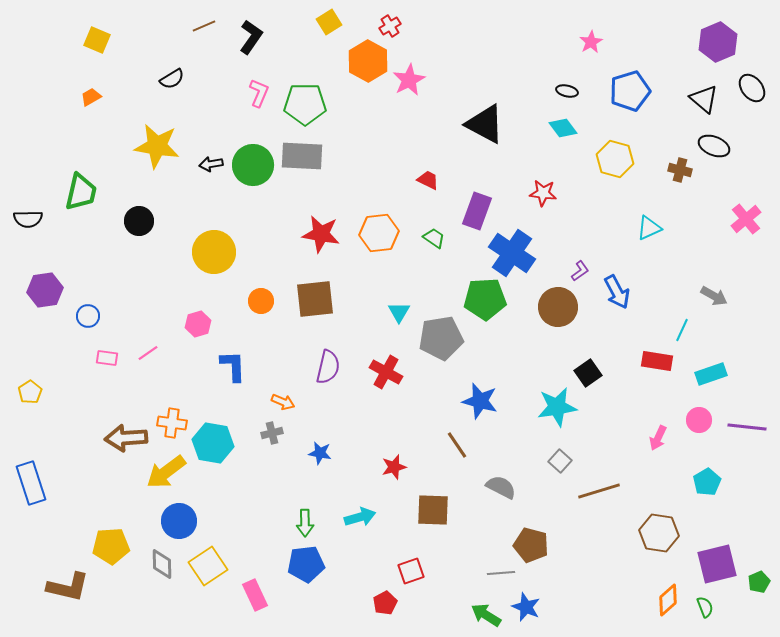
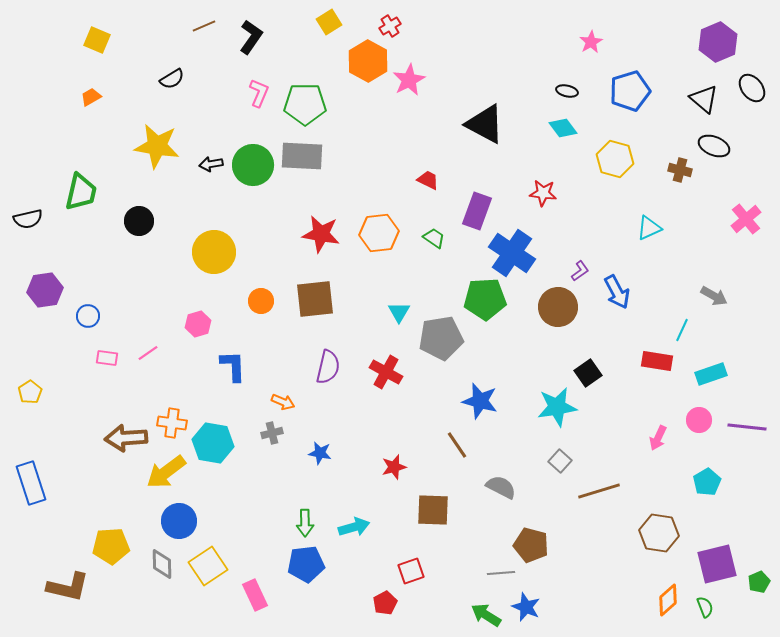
black semicircle at (28, 219): rotated 12 degrees counterclockwise
cyan arrow at (360, 517): moved 6 px left, 10 px down
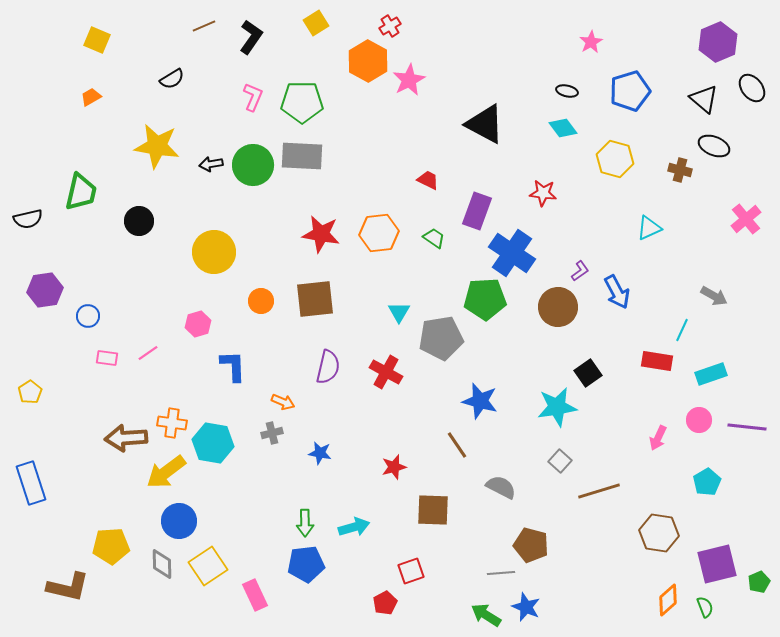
yellow square at (329, 22): moved 13 px left, 1 px down
pink L-shape at (259, 93): moved 6 px left, 4 px down
green pentagon at (305, 104): moved 3 px left, 2 px up
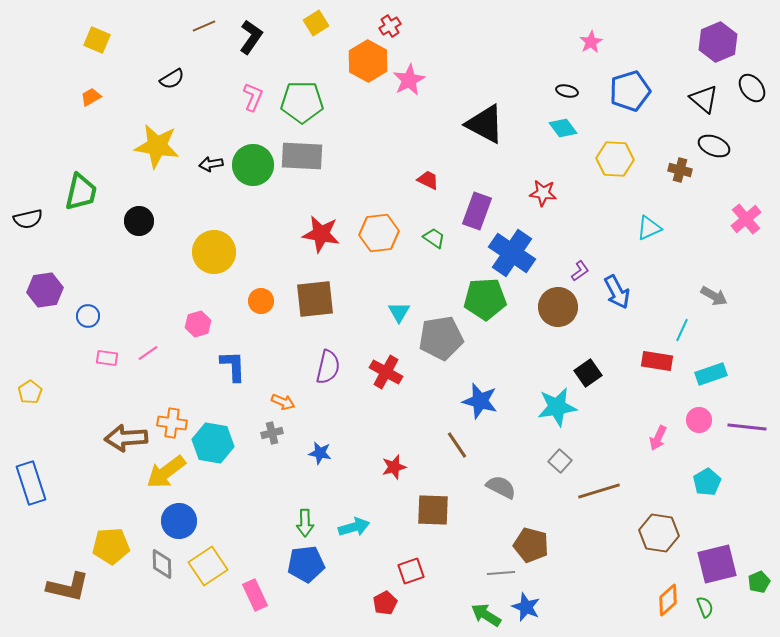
yellow hexagon at (615, 159): rotated 12 degrees counterclockwise
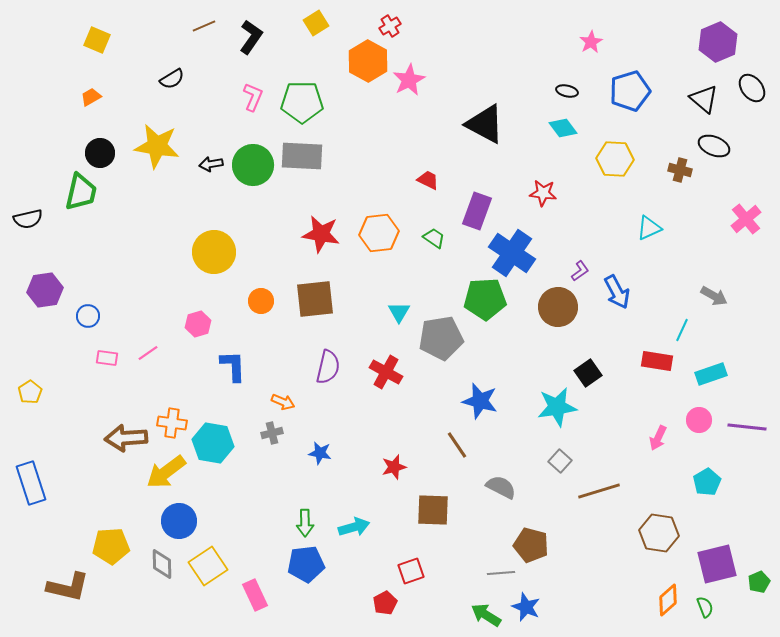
black circle at (139, 221): moved 39 px left, 68 px up
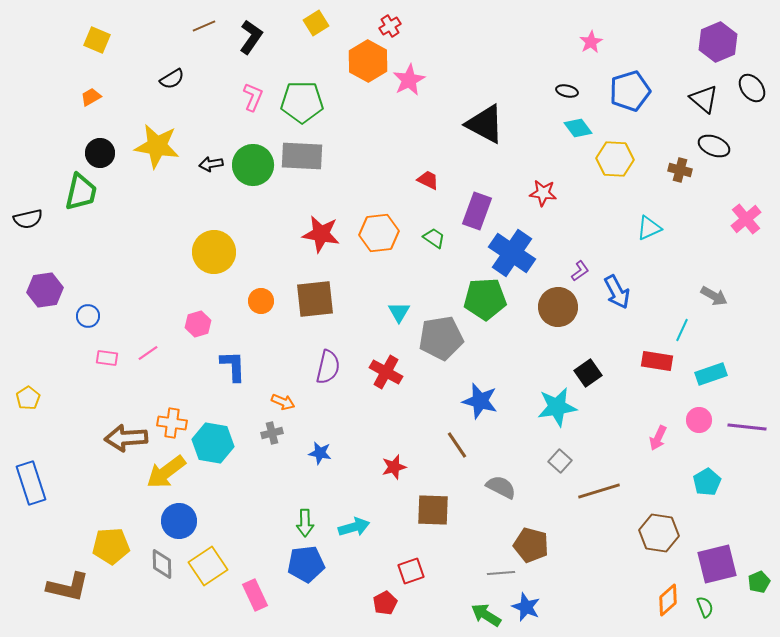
cyan diamond at (563, 128): moved 15 px right
yellow pentagon at (30, 392): moved 2 px left, 6 px down
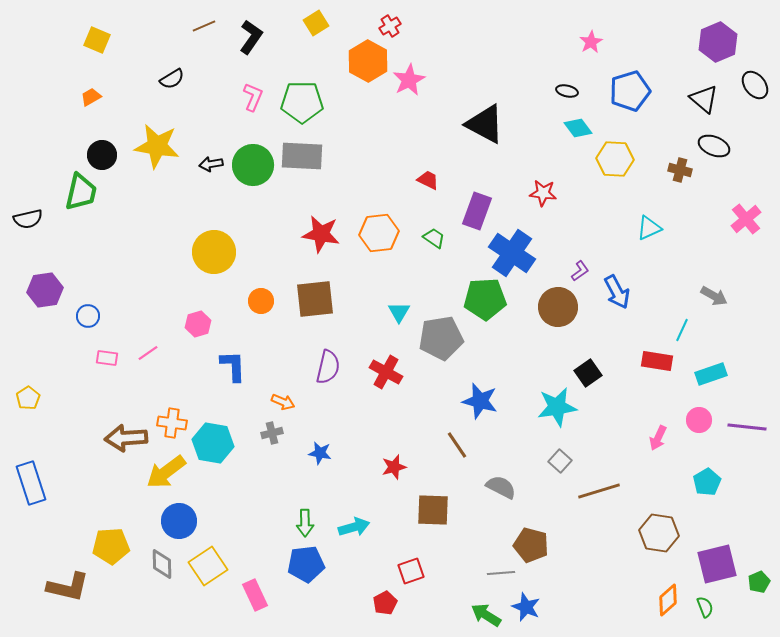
black ellipse at (752, 88): moved 3 px right, 3 px up
black circle at (100, 153): moved 2 px right, 2 px down
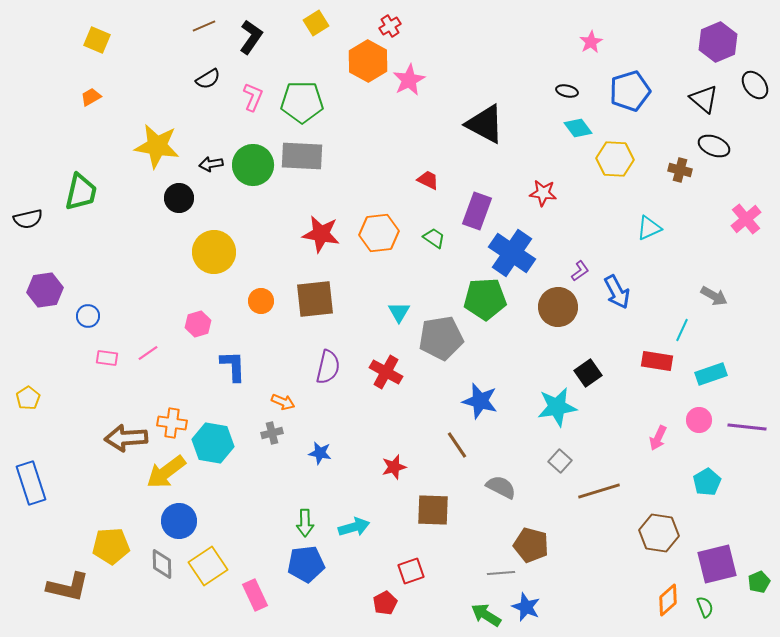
black semicircle at (172, 79): moved 36 px right
black circle at (102, 155): moved 77 px right, 43 px down
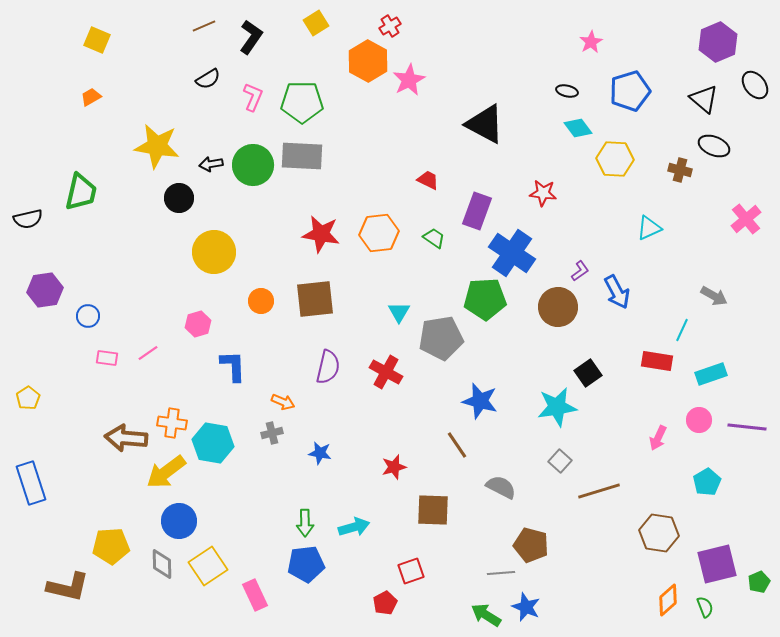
brown arrow at (126, 438): rotated 9 degrees clockwise
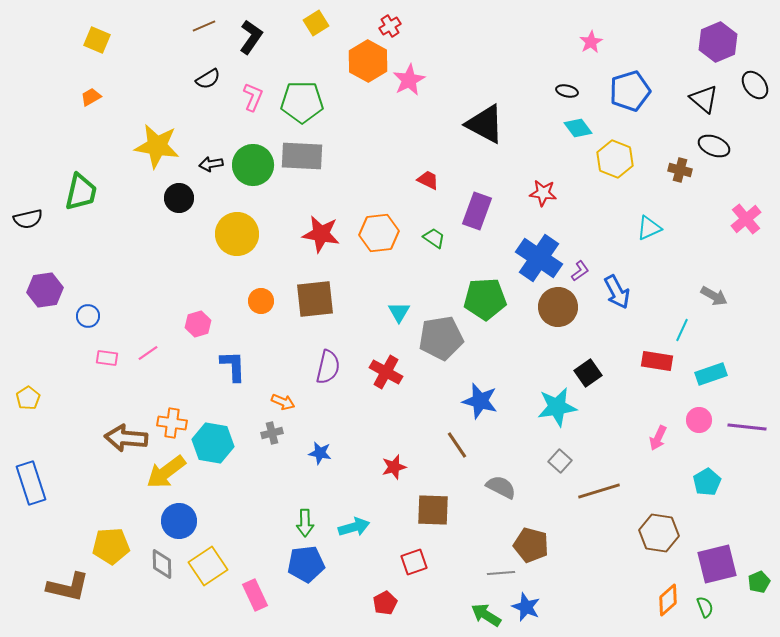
yellow hexagon at (615, 159): rotated 18 degrees clockwise
yellow circle at (214, 252): moved 23 px right, 18 px up
blue cross at (512, 253): moved 27 px right, 5 px down
red square at (411, 571): moved 3 px right, 9 px up
